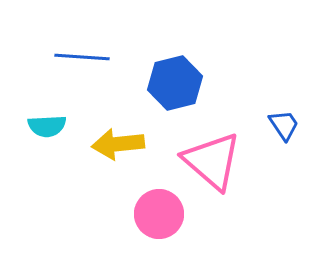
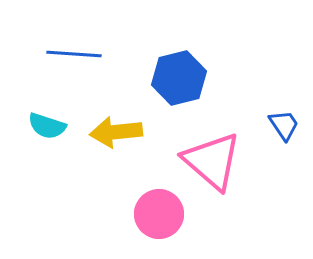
blue line: moved 8 px left, 3 px up
blue hexagon: moved 4 px right, 5 px up
cyan semicircle: rotated 21 degrees clockwise
yellow arrow: moved 2 px left, 12 px up
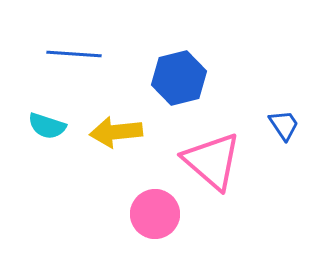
pink circle: moved 4 px left
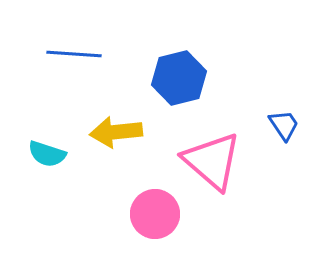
cyan semicircle: moved 28 px down
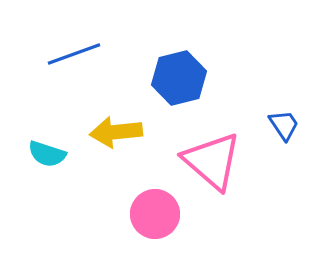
blue line: rotated 24 degrees counterclockwise
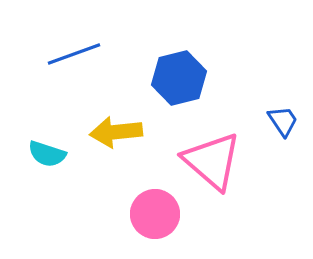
blue trapezoid: moved 1 px left, 4 px up
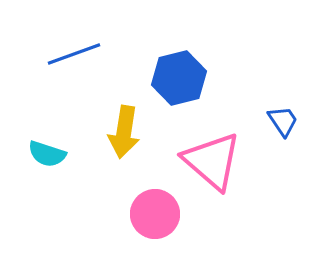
yellow arrow: moved 8 px right; rotated 75 degrees counterclockwise
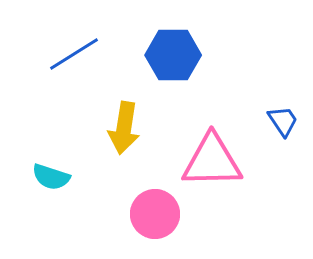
blue line: rotated 12 degrees counterclockwise
blue hexagon: moved 6 px left, 23 px up; rotated 14 degrees clockwise
yellow arrow: moved 4 px up
cyan semicircle: moved 4 px right, 23 px down
pink triangle: rotated 42 degrees counterclockwise
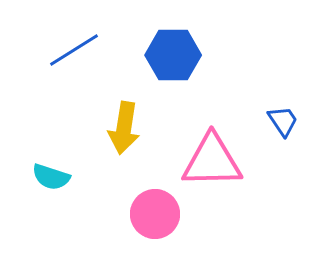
blue line: moved 4 px up
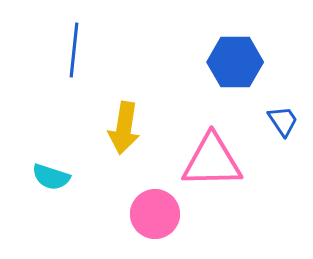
blue line: rotated 52 degrees counterclockwise
blue hexagon: moved 62 px right, 7 px down
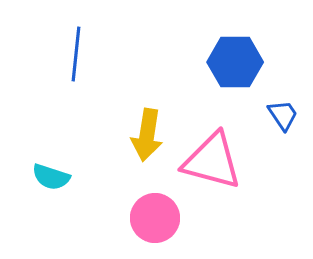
blue line: moved 2 px right, 4 px down
blue trapezoid: moved 6 px up
yellow arrow: moved 23 px right, 7 px down
pink triangle: rotated 16 degrees clockwise
pink circle: moved 4 px down
